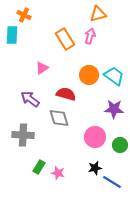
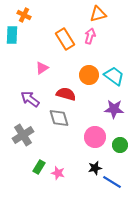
gray cross: rotated 35 degrees counterclockwise
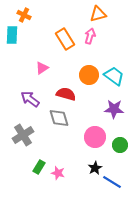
black star: rotated 16 degrees counterclockwise
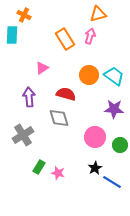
purple arrow: moved 1 px left, 2 px up; rotated 48 degrees clockwise
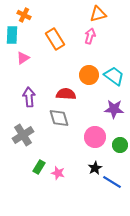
orange rectangle: moved 10 px left
pink triangle: moved 19 px left, 10 px up
red semicircle: rotated 12 degrees counterclockwise
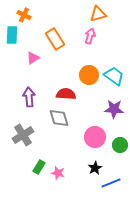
pink triangle: moved 10 px right
blue line: moved 1 px left, 1 px down; rotated 54 degrees counterclockwise
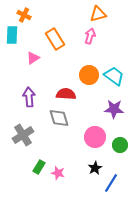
blue line: rotated 36 degrees counterclockwise
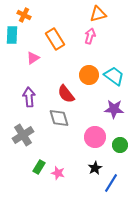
red semicircle: rotated 132 degrees counterclockwise
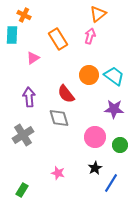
orange triangle: rotated 24 degrees counterclockwise
orange rectangle: moved 3 px right
green rectangle: moved 17 px left, 23 px down
